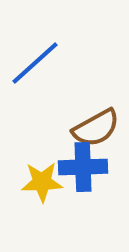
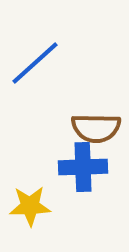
brown semicircle: rotated 30 degrees clockwise
yellow star: moved 12 px left, 24 px down
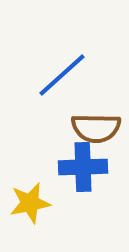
blue line: moved 27 px right, 12 px down
yellow star: moved 3 px up; rotated 9 degrees counterclockwise
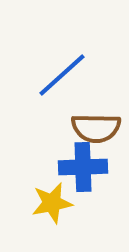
yellow star: moved 22 px right
